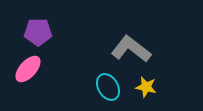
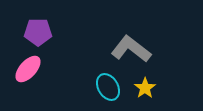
yellow star: moved 1 px left, 1 px down; rotated 25 degrees clockwise
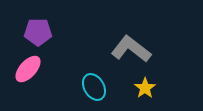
cyan ellipse: moved 14 px left
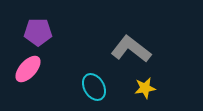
yellow star: rotated 25 degrees clockwise
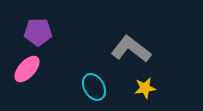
pink ellipse: moved 1 px left
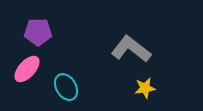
cyan ellipse: moved 28 px left
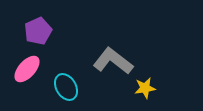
purple pentagon: moved 1 px up; rotated 24 degrees counterclockwise
gray L-shape: moved 18 px left, 12 px down
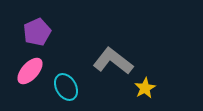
purple pentagon: moved 1 px left, 1 px down
pink ellipse: moved 3 px right, 2 px down
yellow star: rotated 20 degrees counterclockwise
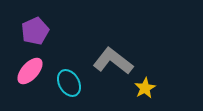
purple pentagon: moved 2 px left, 1 px up
cyan ellipse: moved 3 px right, 4 px up
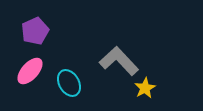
gray L-shape: moved 6 px right; rotated 9 degrees clockwise
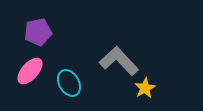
purple pentagon: moved 3 px right, 1 px down; rotated 12 degrees clockwise
